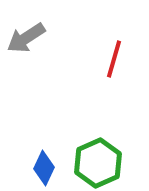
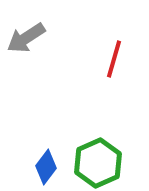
blue diamond: moved 2 px right, 1 px up; rotated 12 degrees clockwise
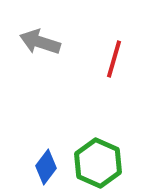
gray arrow: moved 14 px right, 4 px down; rotated 51 degrees clockwise
green hexagon: rotated 12 degrees counterclockwise
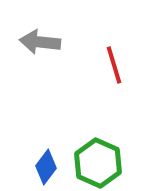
gray arrow: rotated 12 degrees counterclockwise
red line: moved 6 px down; rotated 33 degrees counterclockwise
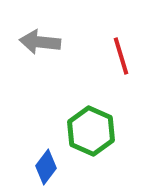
red line: moved 7 px right, 9 px up
green hexagon: moved 7 px left, 32 px up
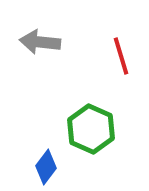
green hexagon: moved 2 px up
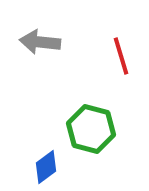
green hexagon: rotated 9 degrees counterclockwise
blue diamond: rotated 16 degrees clockwise
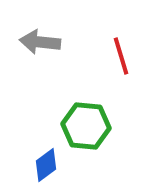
green hexagon: moved 5 px left, 3 px up; rotated 9 degrees counterclockwise
blue diamond: moved 2 px up
